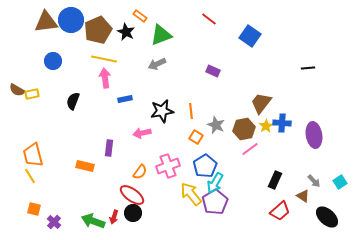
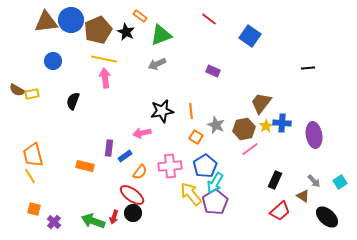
blue rectangle at (125, 99): moved 57 px down; rotated 24 degrees counterclockwise
pink cross at (168, 166): moved 2 px right; rotated 15 degrees clockwise
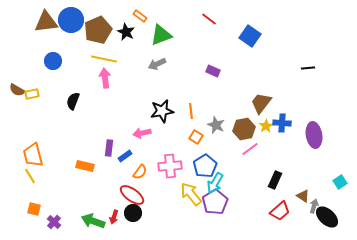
gray arrow at (314, 181): moved 25 px down; rotated 120 degrees counterclockwise
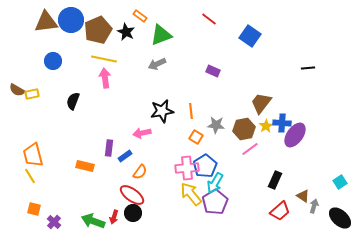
gray star at (216, 125): rotated 18 degrees counterclockwise
purple ellipse at (314, 135): moved 19 px left; rotated 45 degrees clockwise
pink cross at (170, 166): moved 17 px right, 2 px down
black ellipse at (327, 217): moved 13 px right, 1 px down
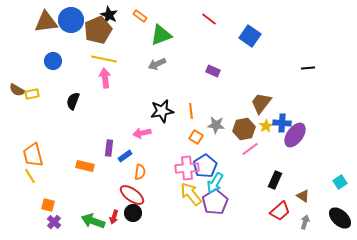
black star at (126, 32): moved 17 px left, 17 px up
orange semicircle at (140, 172): rotated 28 degrees counterclockwise
gray arrow at (314, 206): moved 9 px left, 16 px down
orange square at (34, 209): moved 14 px right, 4 px up
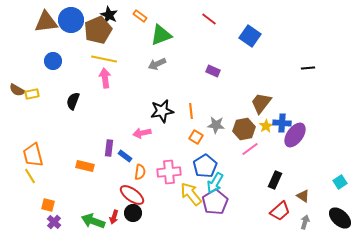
blue rectangle at (125, 156): rotated 72 degrees clockwise
pink cross at (187, 168): moved 18 px left, 4 px down
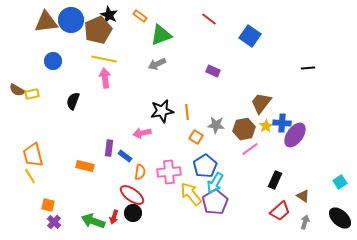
orange line at (191, 111): moved 4 px left, 1 px down
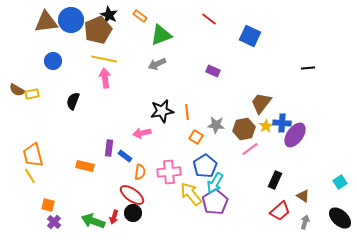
blue square at (250, 36): rotated 10 degrees counterclockwise
